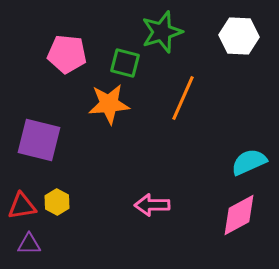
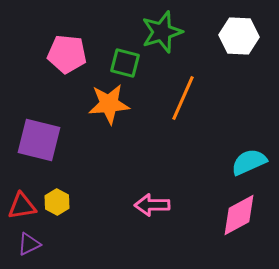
purple triangle: rotated 25 degrees counterclockwise
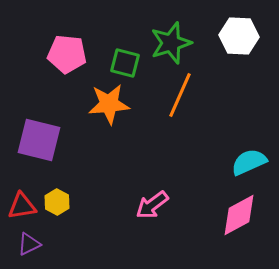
green star: moved 9 px right, 11 px down
orange line: moved 3 px left, 3 px up
pink arrow: rotated 36 degrees counterclockwise
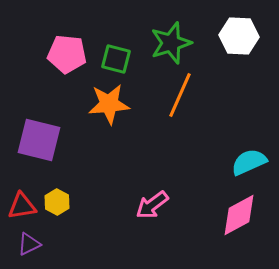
green square: moved 9 px left, 4 px up
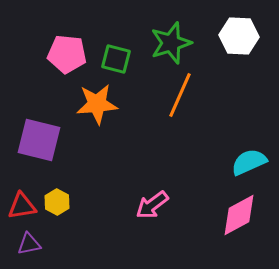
orange star: moved 12 px left
purple triangle: rotated 15 degrees clockwise
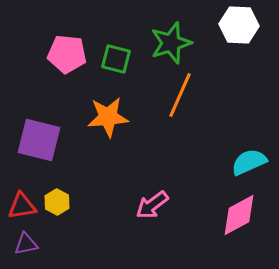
white hexagon: moved 11 px up
orange star: moved 11 px right, 13 px down
purple triangle: moved 3 px left
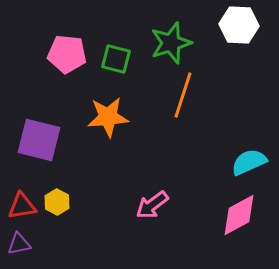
orange line: moved 3 px right; rotated 6 degrees counterclockwise
purple triangle: moved 7 px left
